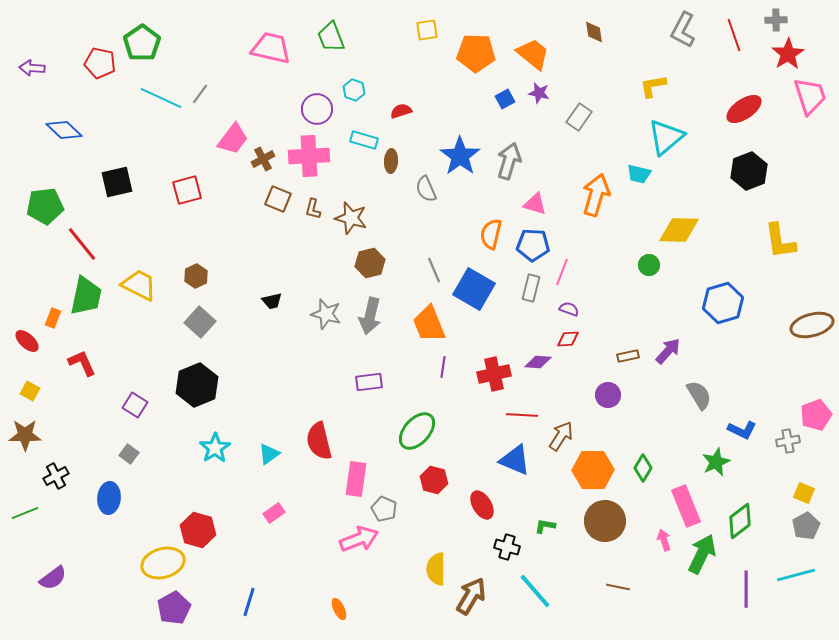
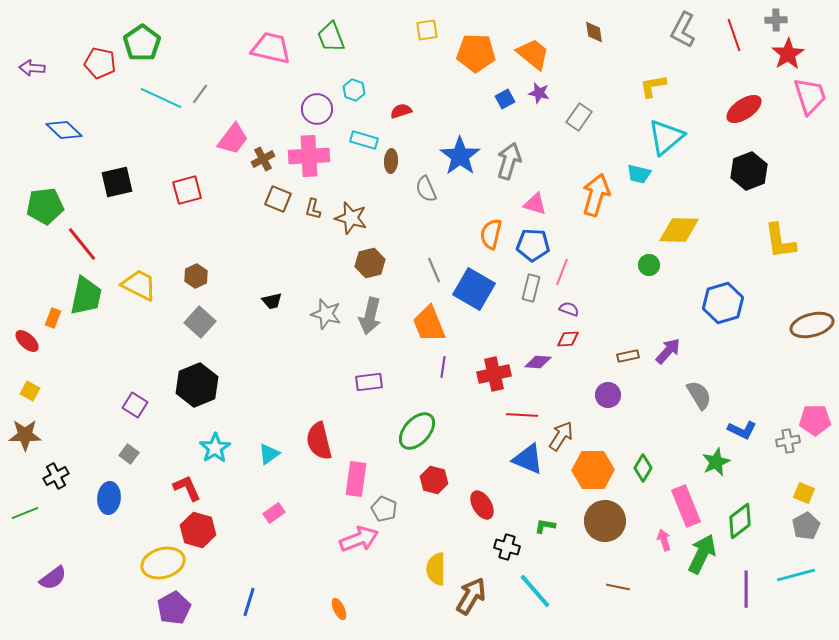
red L-shape at (82, 363): moved 105 px right, 125 px down
pink pentagon at (816, 415): moved 1 px left, 5 px down; rotated 20 degrees clockwise
blue triangle at (515, 460): moved 13 px right, 1 px up
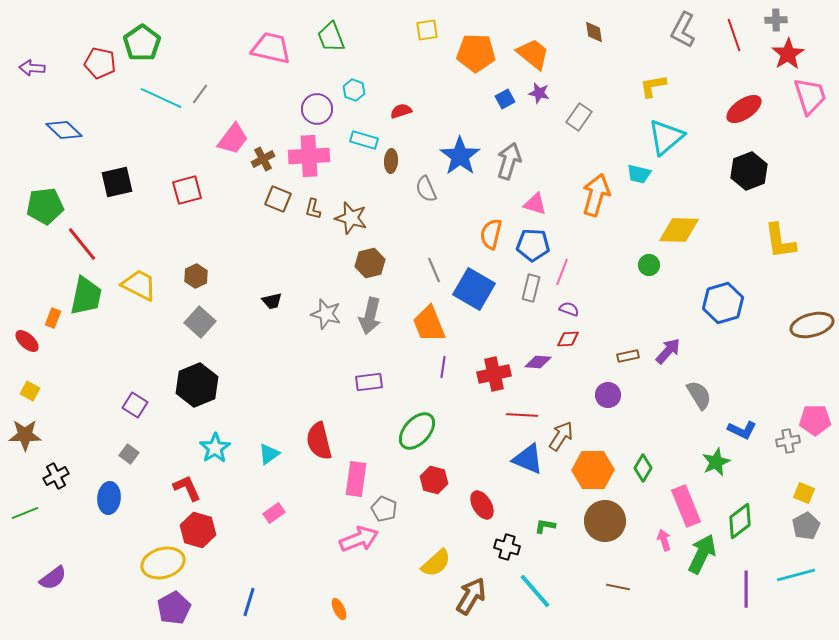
yellow semicircle at (436, 569): moved 6 px up; rotated 132 degrees counterclockwise
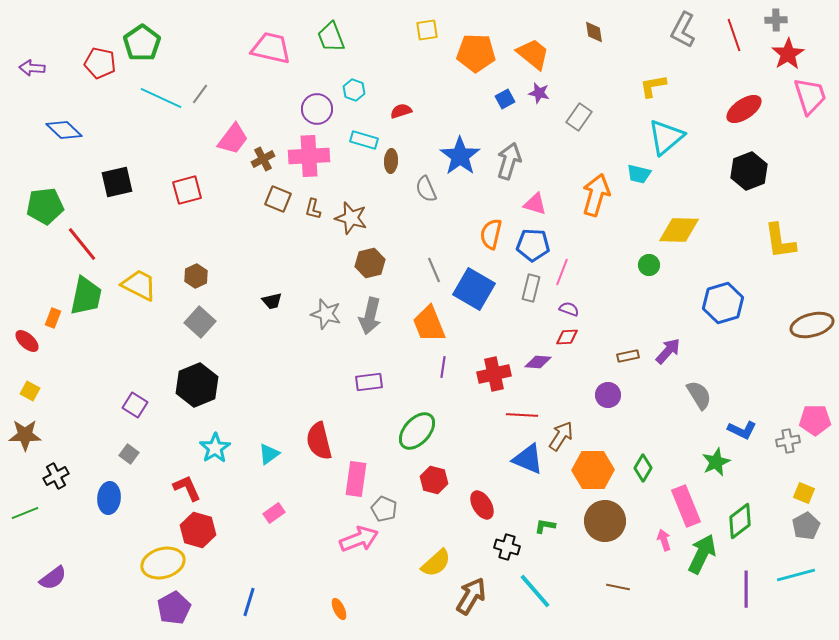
red diamond at (568, 339): moved 1 px left, 2 px up
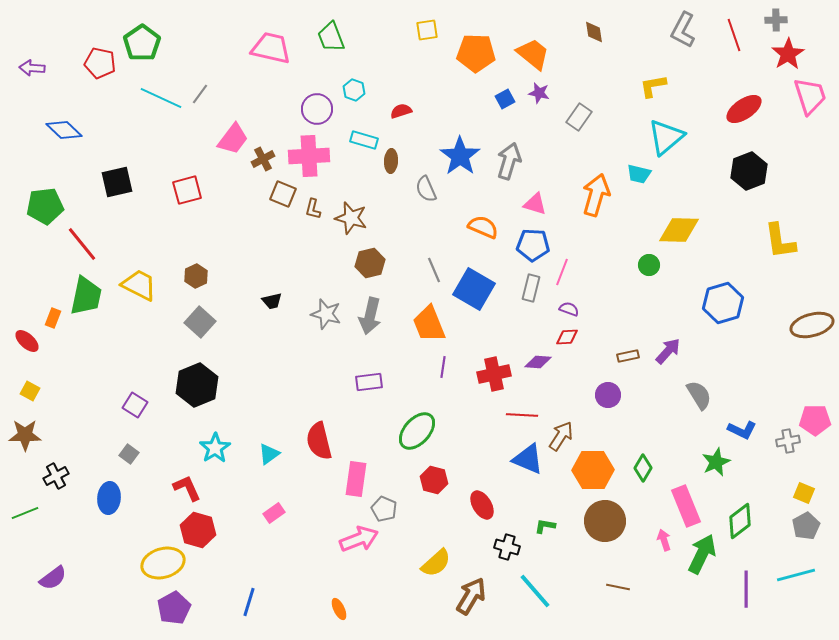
brown square at (278, 199): moved 5 px right, 5 px up
orange semicircle at (491, 234): moved 8 px left, 7 px up; rotated 100 degrees clockwise
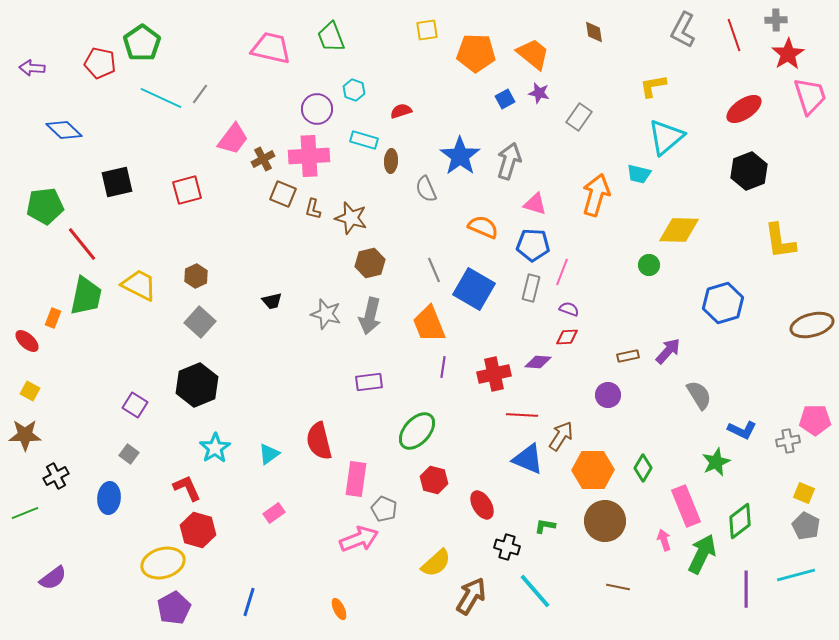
gray pentagon at (806, 526): rotated 16 degrees counterclockwise
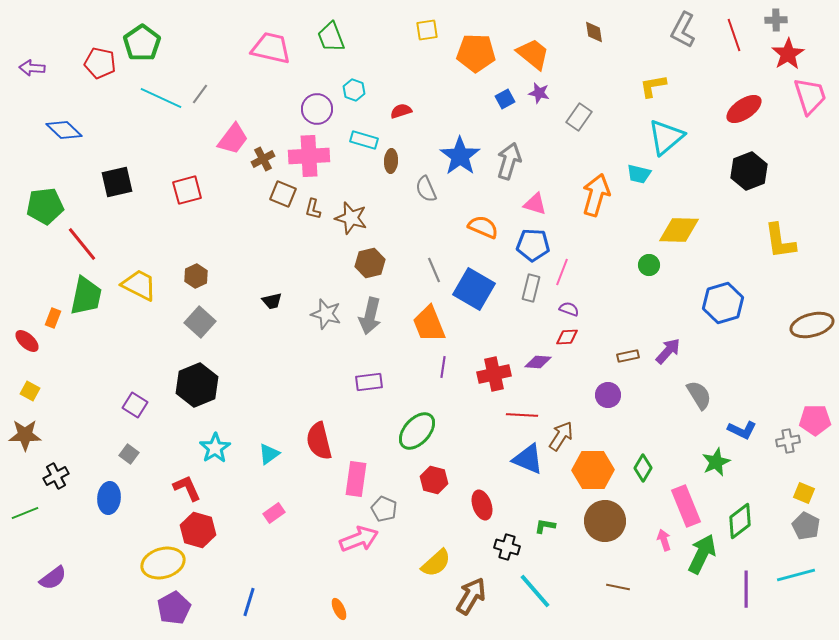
red ellipse at (482, 505): rotated 12 degrees clockwise
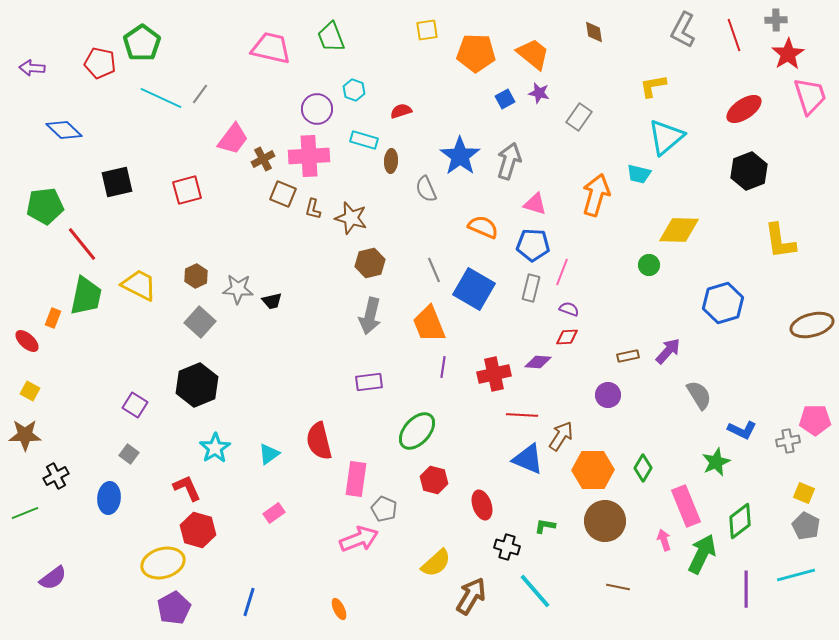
gray star at (326, 314): moved 88 px left, 25 px up; rotated 12 degrees counterclockwise
